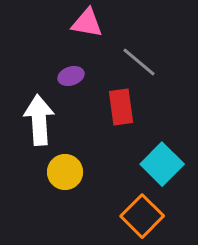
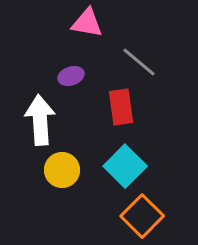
white arrow: moved 1 px right
cyan square: moved 37 px left, 2 px down
yellow circle: moved 3 px left, 2 px up
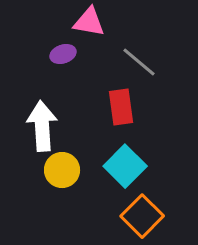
pink triangle: moved 2 px right, 1 px up
purple ellipse: moved 8 px left, 22 px up
white arrow: moved 2 px right, 6 px down
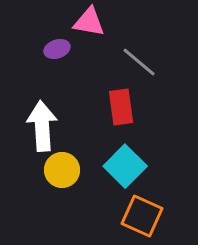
purple ellipse: moved 6 px left, 5 px up
orange square: rotated 21 degrees counterclockwise
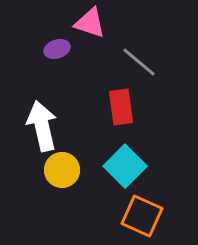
pink triangle: moved 1 px right, 1 px down; rotated 8 degrees clockwise
white arrow: rotated 9 degrees counterclockwise
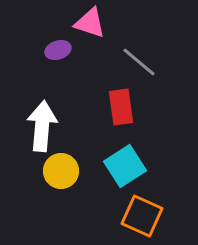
purple ellipse: moved 1 px right, 1 px down
white arrow: rotated 18 degrees clockwise
cyan square: rotated 12 degrees clockwise
yellow circle: moved 1 px left, 1 px down
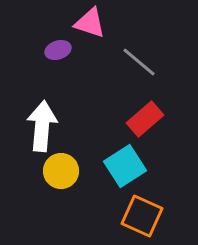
red rectangle: moved 24 px right, 12 px down; rotated 57 degrees clockwise
